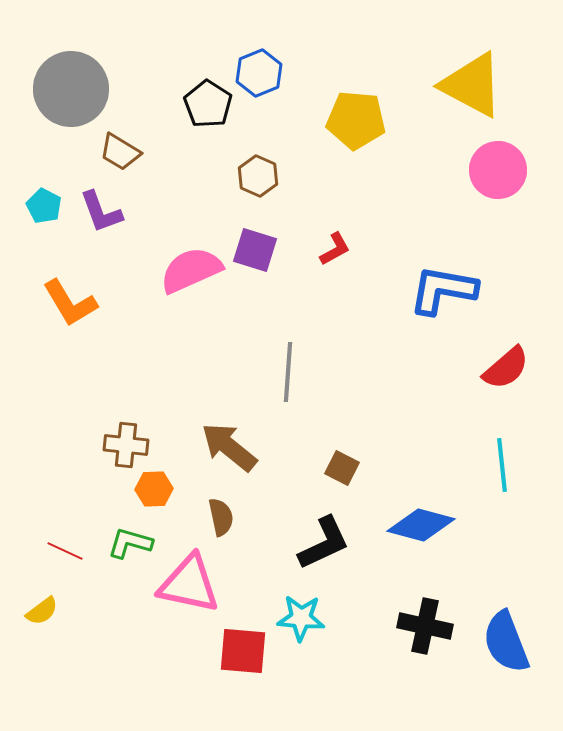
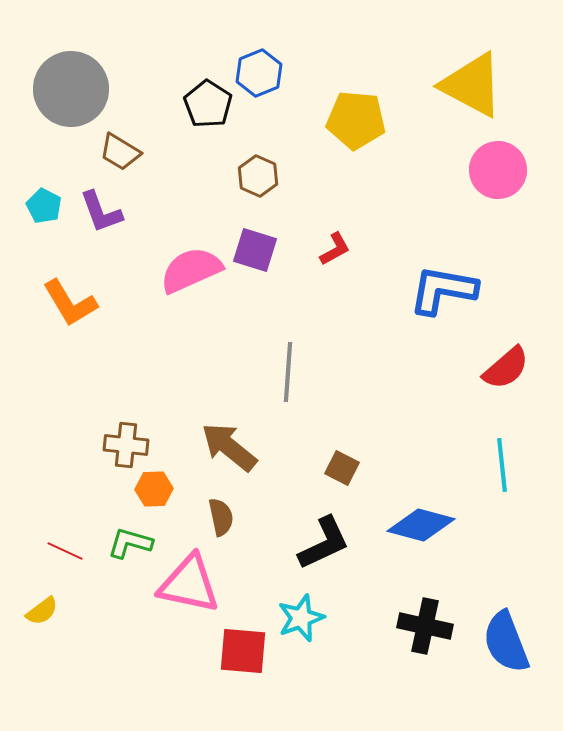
cyan star: rotated 24 degrees counterclockwise
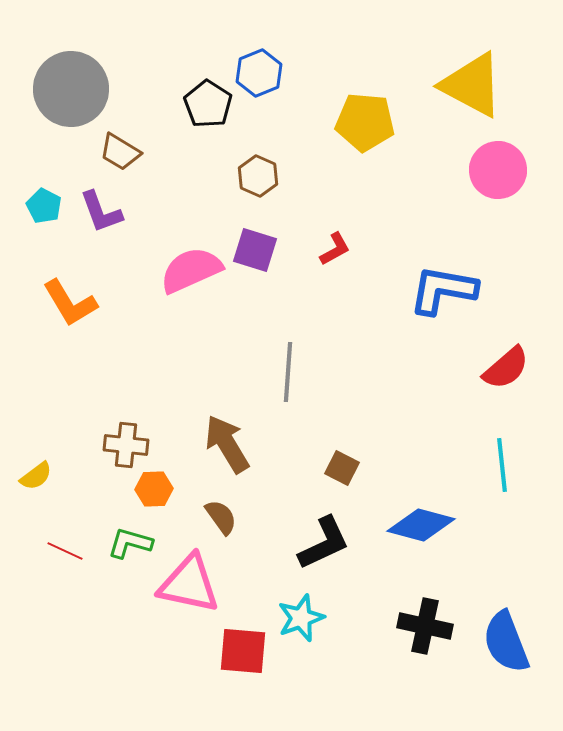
yellow pentagon: moved 9 px right, 2 px down
brown arrow: moved 2 px left, 3 px up; rotated 20 degrees clockwise
brown semicircle: rotated 24 degrees counterclockwise
yellow semicircle: moved 6 px left, 135 px up
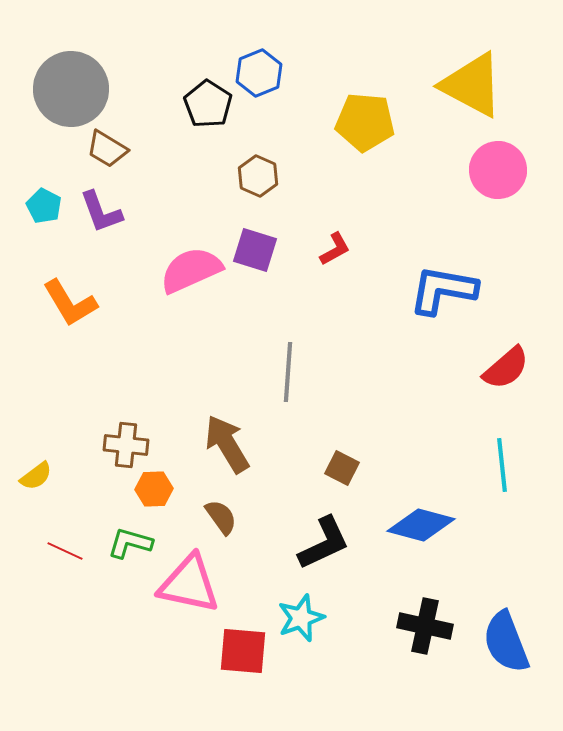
brown trapezoid: moved 13 px left, 3 px up
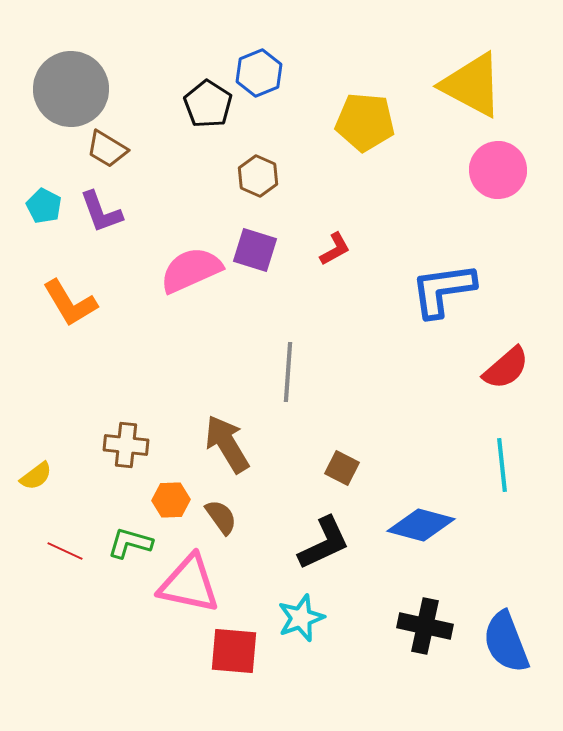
blue L-shape: rotated 18 degrees counterclockwise
orange hexagon: moved 17 px right, 11 px down
red square: moved 9 px left
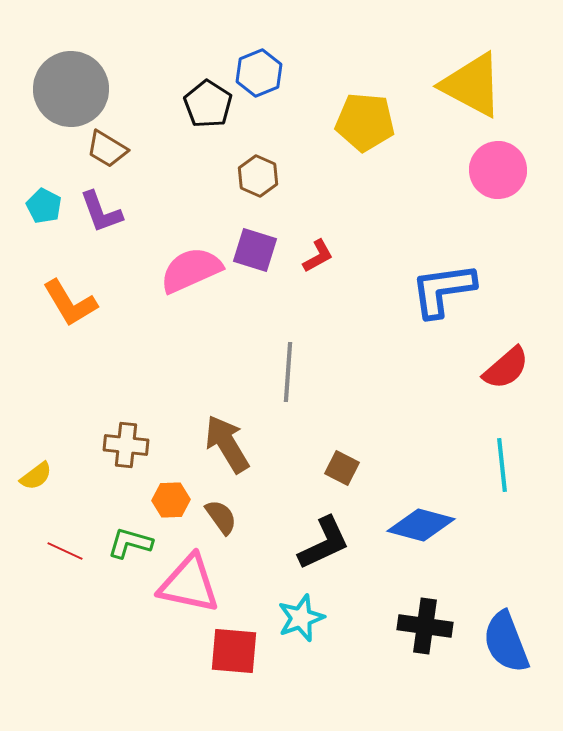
red L-shape: moved 17 px left, 7 px down
black cross: rotated 4 degrees counterclockwise
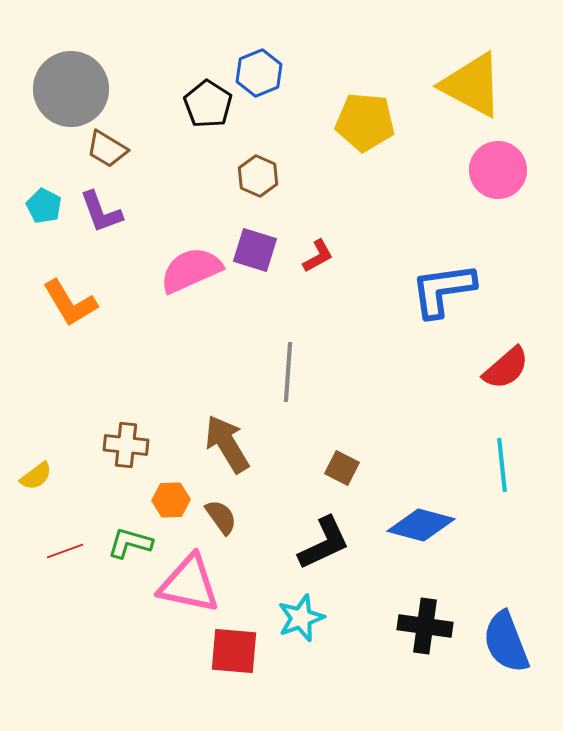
red line: rotated 45 degrees counterclockwise
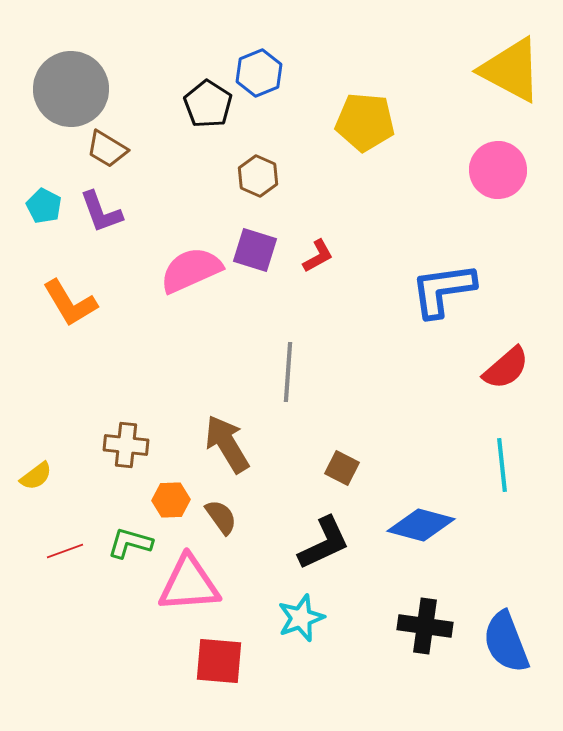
yellow triangle: moved 39 px right, 15 px up
pink triangle: rotated 16 degrees counterclockwise
red square: moved 15 px left, 10 px down
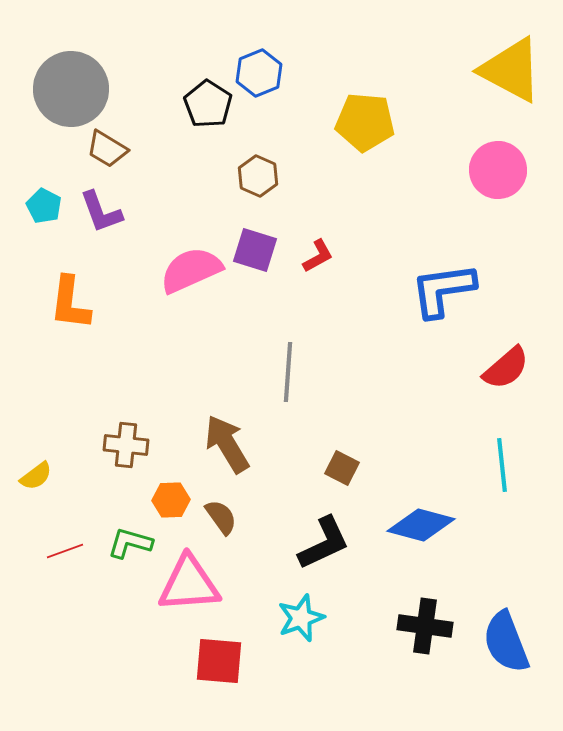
orange L-shape: rotated 38 degrees clockwise
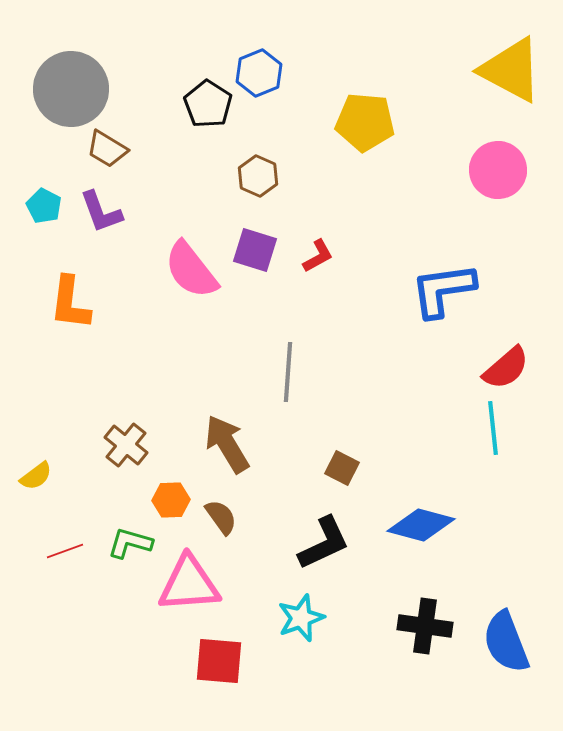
pink semicircle: rotated 104 degrees counterclockwise
brown cross: rotated 33 degrees clockwise
cyan line: moved 9 px left, 37 px up
